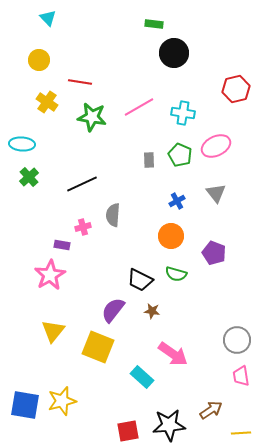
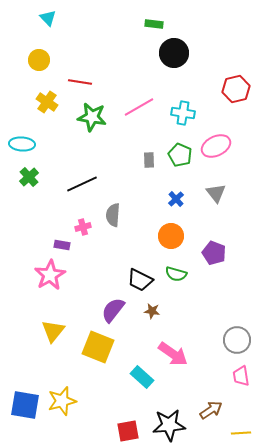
blue cross: moved 1 px left, 2 px up; rotated 14 degrees counterclockwise
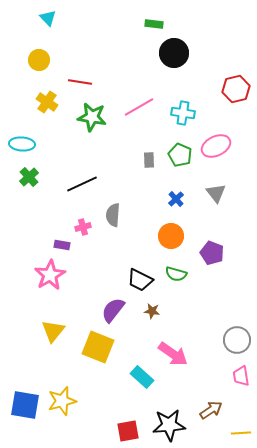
purple pentagon: moved 2 px left
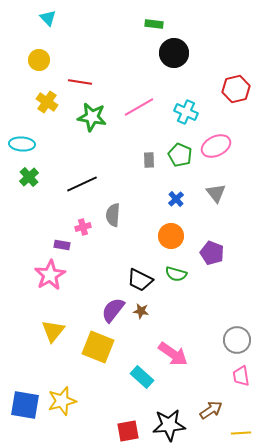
cyan cross: moved 3 px right, 1 px up; rotated 15 degrees clockwise
brown star: moved 11 px left
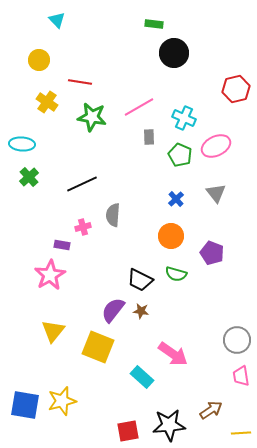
cyan triangle: moved 9 px right, 2 px down
cyan cross: moved 2 px left, 6 px down
gray rectangle: moved 23 px up
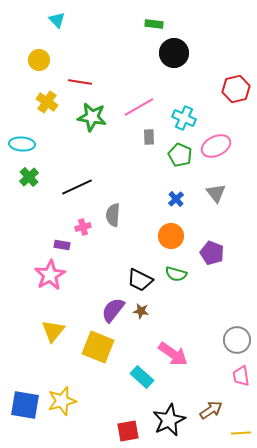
black line: moved 5 px left, 3 px down
black star: moved 5 px up; rotated 20 degrees counterclockwise
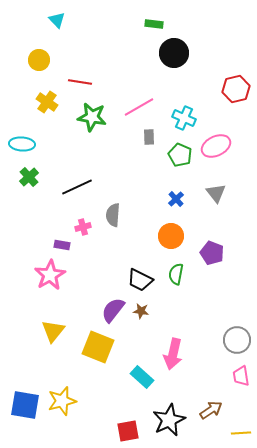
green semicircle: rotated 85 degrees clockwise
pink arrow: rotated 68 degrees clockwise
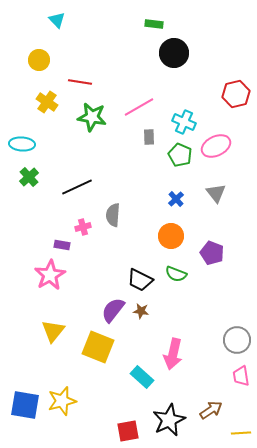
red hexagon: moved 5 px down
cyan cross: moved 4 px down
green semicircle: rotated 80 degrees counterclockwise
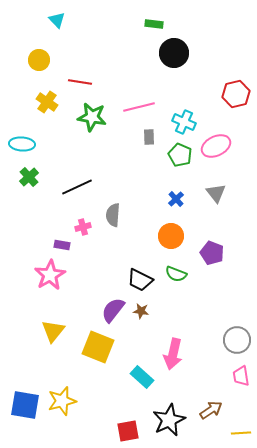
pink line: rotated 16 degrees clockwise
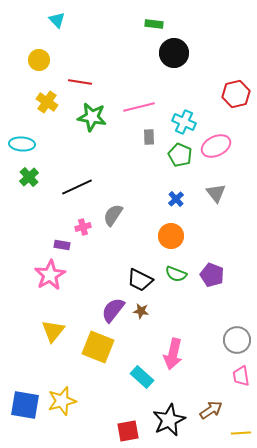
gray semicircle: rotated 30 degrees clockwise
purple pentagon: moved 22 px down
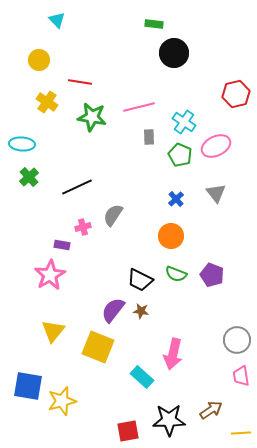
cyan cross: rotated 10 degrees clockwise
blue square: moved 3 px right, 19 px up
black star: rotated 24 degrees clockwise
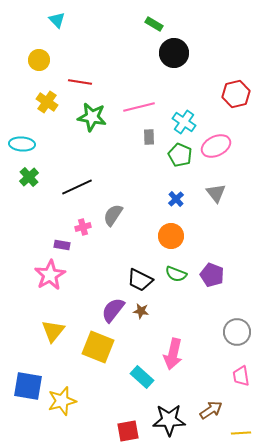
green rectangle: rotated 24 degrees clockwise
gray circle: moved 8 px up
